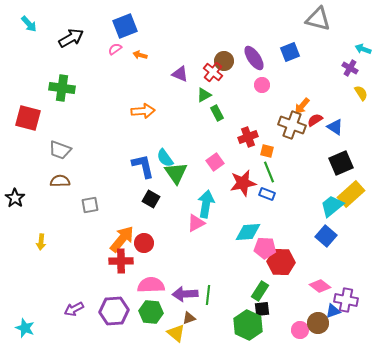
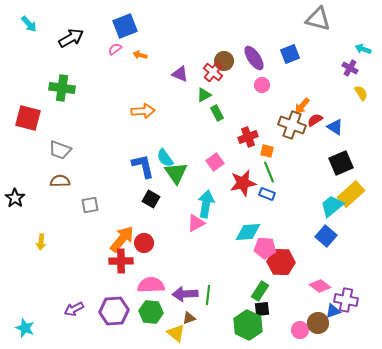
blue square at (290, 52): moved 2 px down
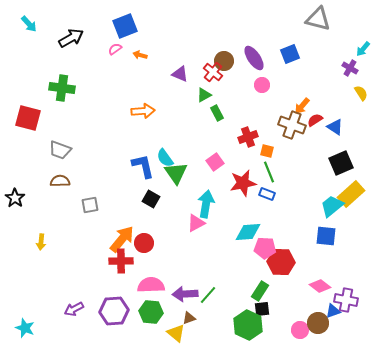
cyan arrow at (363, 49): rotated 70 degrees counterclockwise
blue square at (326, 236): rotated 35 degrees counterclockwise
green line at (208, 295): rotated 36 degrees clockwise
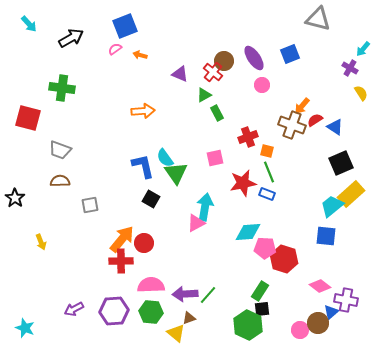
pink square at (215, 162): moved 4 px up; rotated 24 degrees clockwise
cyan arrow at (206, 204): moved 1 px left, 3 px down
yellow arrow at (41, 242): rotated 28 degrees counterclockwise
red hexagon at (281, 262): moved 3 px right, 3 px up; rotated 16 degrees clockwise
blue triangle at (333, 311): moved 2 px left, 1 px down; rotated 21 degrees counterclockwise
